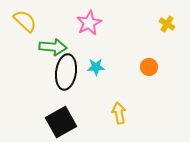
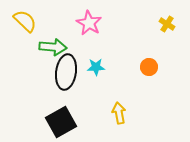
pink star: rotated 15 degrees counterclockwise
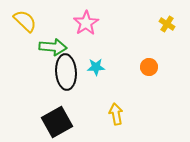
pink star: moved 3 px left; rotated 10 degrees clockwise
black ellipse: rotated 12 degrees counterclockwise
yellow arrow: moved 3 px left, 1 px down
black square: moved 4 px left
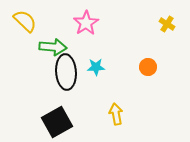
orange circle: moved 1 px left
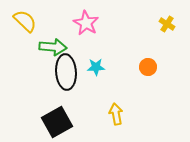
pink star: rotated 10 degrees counterclockwise
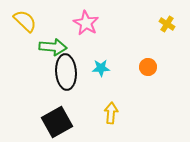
cyan star: moved 5 px right, 1 px down
yellow arrow: moved 5 px left, 1 px up; rotated 15 degrees clockwise
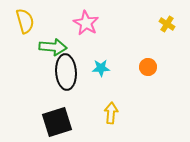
yellow semicircle: rotated 30 degrees clockwise
black square: rotated 12 degrees clockwise
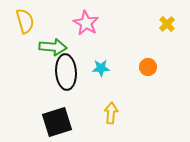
yellow cross: rotated 14 degrees clockwise
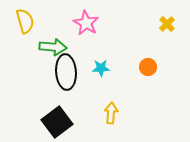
black square: rotated 20 degrees counterclockwise
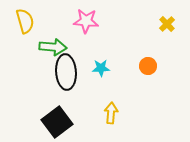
pink star: moved 2 px up; rotated 25 degrees counterclockwise
orange circle: moved 1 px up
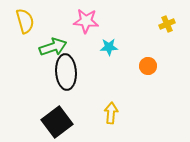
yellow cross: rotated 21 degrees clockwise
green arrow: rotated 24 degrees counterclockwise
cyan star: moved 8 px right, 21 px up
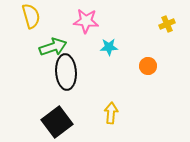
yellow semicircle: moved 6 px right, 5 px up
